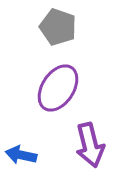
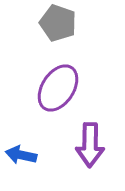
gray pentagon: moved 4 px up
purple arrow: rotated 15 degrees clockwise
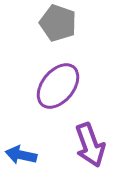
purple ellipse: moved 2 px up; rotated 6 degrees clockwise
purple arrow: rotated 21 degrees counterclockwise
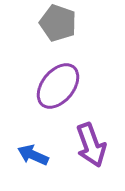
purple arrow: moved 1 px right
blue arrow: moved 12 px right; rotated 12 degrees clockwise
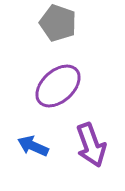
purple ellipse: rotated 9 degrees clockwise
blue arrow: moved 9 px up
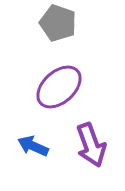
purple ellipse: moved 1 px right, 1 px down
